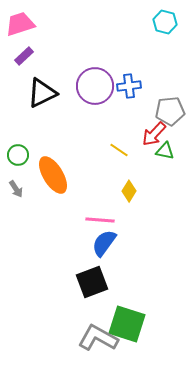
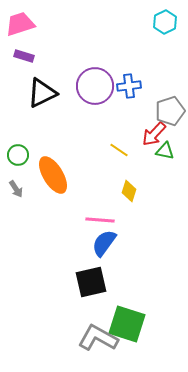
cyan hexagon: rotated 20 degrees clockwise
purple rectangle: rotated 60 degrees clockwise
gray pentagon: rotated 12 degrees counterclockwise
yellow diamond: rotated 15 degrees counterclockwise
black square: moved 1 px left; rotated 8 degrees clockwise
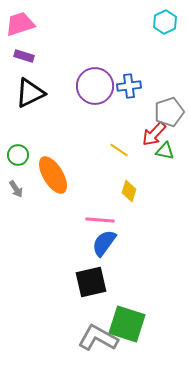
black triangle: moved 12 px left
gray pentagon: moved 1 px left, 1 px down
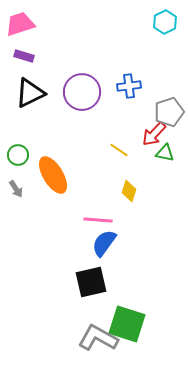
purple circle: moved 13 px left, 6 px down
green triangle: moved 2 px down
pink line: moved 2 px left
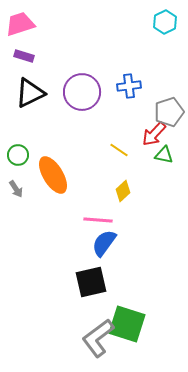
green triangle: moved 1 px left, 2 px down
yellow diamond: moved 6 px left; rotated 30 degrees clockwise
gray L-shape: rotated 66 degrees counterclockwise
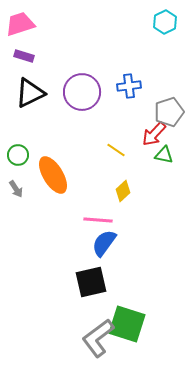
yellow line: moved 3 px left
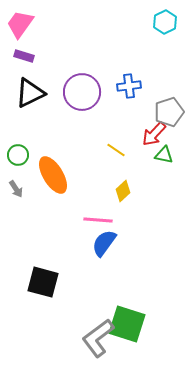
pink trapezoid: rotated 36 degrees counterclockwise
black square: moved 48 px left; rotated 28 degrees clockwise
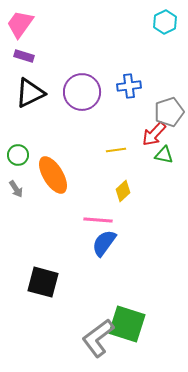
yellow line: rotated 42 degrees counterclockwise
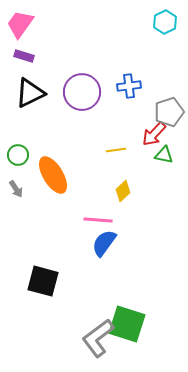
black square: moved 1 px up
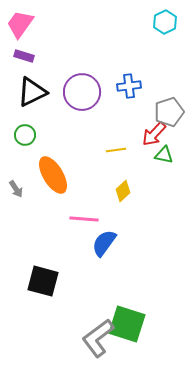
black triangle: moved 2 px right, 1 px up
green circle: moved 7 px right, 20 px up
pink line: moved 14 px left, 1 px up
